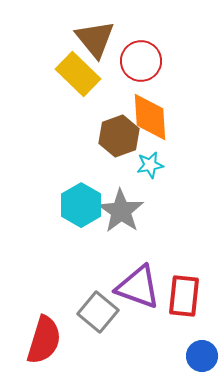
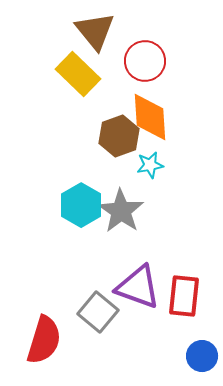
brown triangle: moved 8 px up
red circle: moved 4 px right
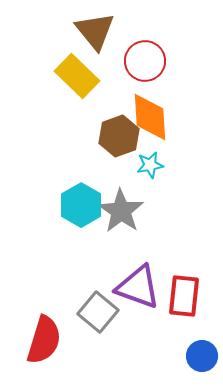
yellow rectangle: moved 1 px left, 2 px down
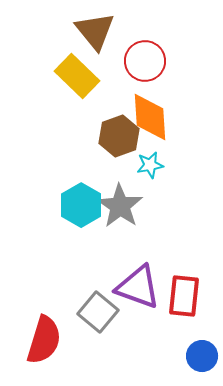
gray star: moved 1 px left, 5 px up
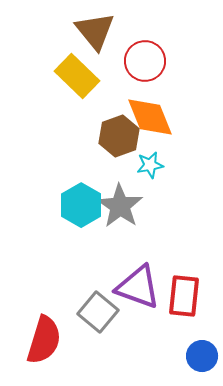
orange diamond: rotated 18 degrees counterclockwise
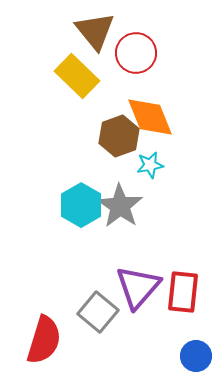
red circle: moved 9 px left, 8 px up
purple triangle: rotated 51 degrees clockwise
red rectangle: moved 1 px left, 4 px up
blue circle: moved 6 px left
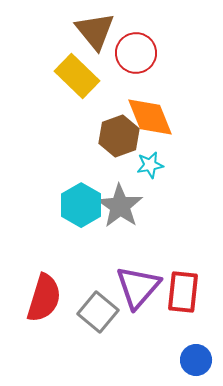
red semicircle: moved 42 px up
blue circle: moved 4 px down
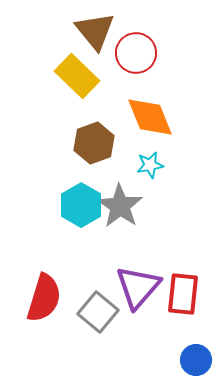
brown hexagon: moved 25 px left, 7 px down
red rectangle: moved 2 px down
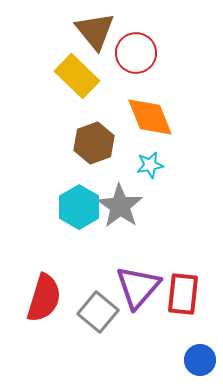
cyan hexagon: moved 2 px left, 2 px down
blue circle: moved 4 px right
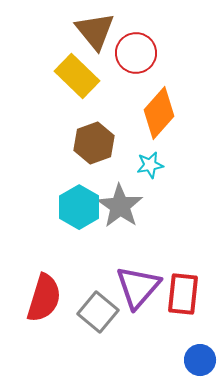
orange diamond: moved 9 px right, 4 px up; rotated 63 degrees clockwise
